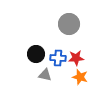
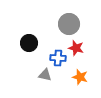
black circle: moved 7 px left, 11 px up
red star: moved 10 px up; rotated 21 degrees clockwise
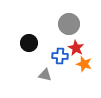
red star: rotated 14 degrees clockwise
blue cross: moved 2 px right, 2 px up
orange star: moved 4 px right, 13 px up
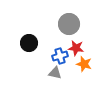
red star: rotated 21 degrees counterclockwise
blue cross: rotated 21 degrees counterclockwise
gray triangle: moved 10 px right, 2 px up
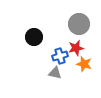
gray circle: moved 10 px right
black circle: moved 5 px right, 6 px up
red star: rotated 21 degrees counterclockwise
